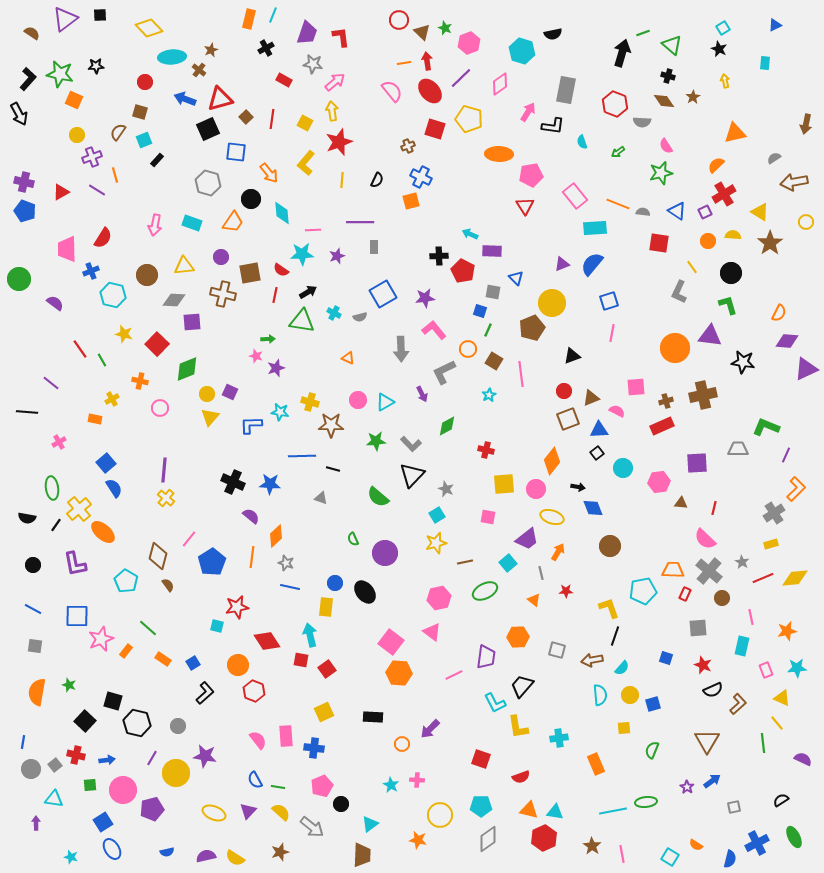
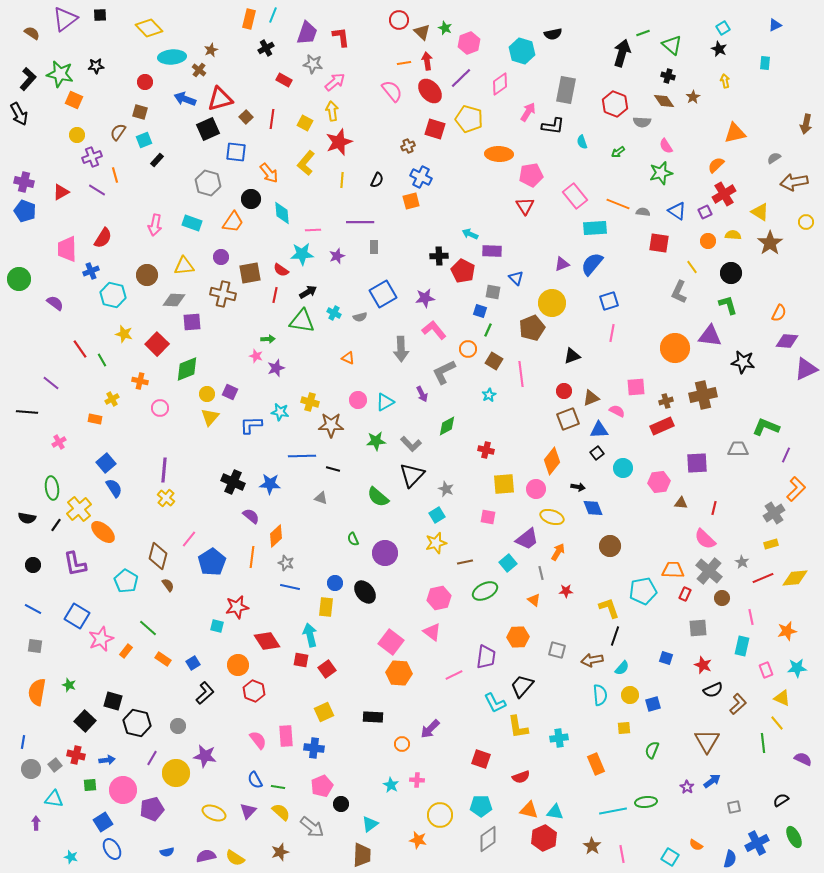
blue square at (77, 616): rotated 30 degrees clockwise
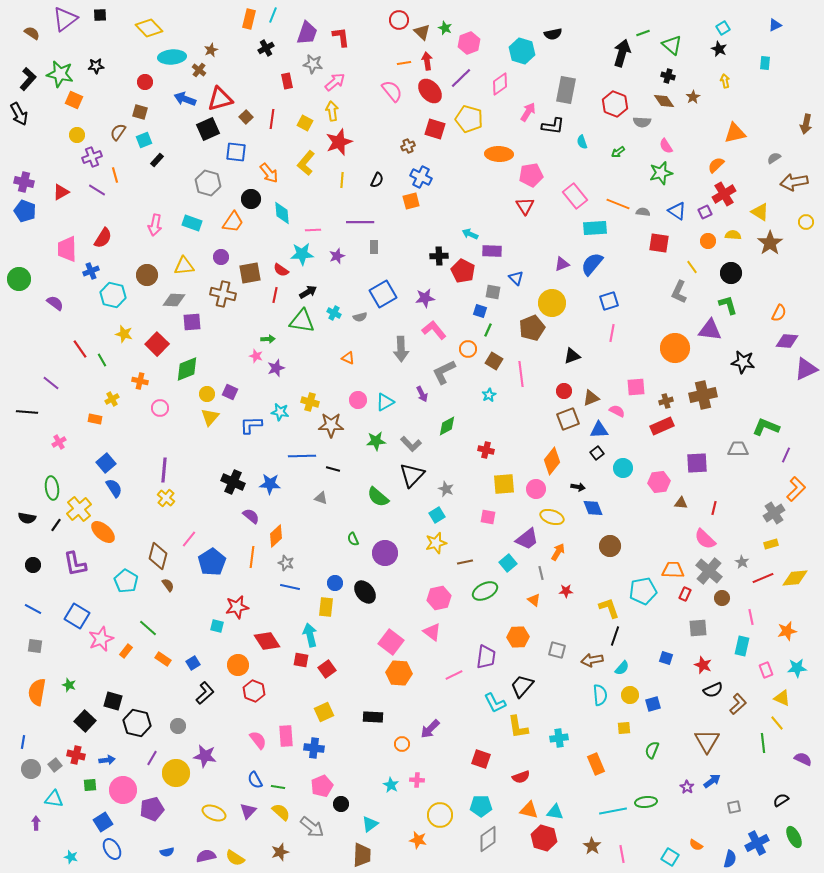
red rectangle at (284, 80): moved 3 px right, 1 px down; rotated 49 degrees clockwise
purple triangle at (710, 336): moved 6 px up
red hexagon at (544, 838): rotated 20 degrees counterclockwise
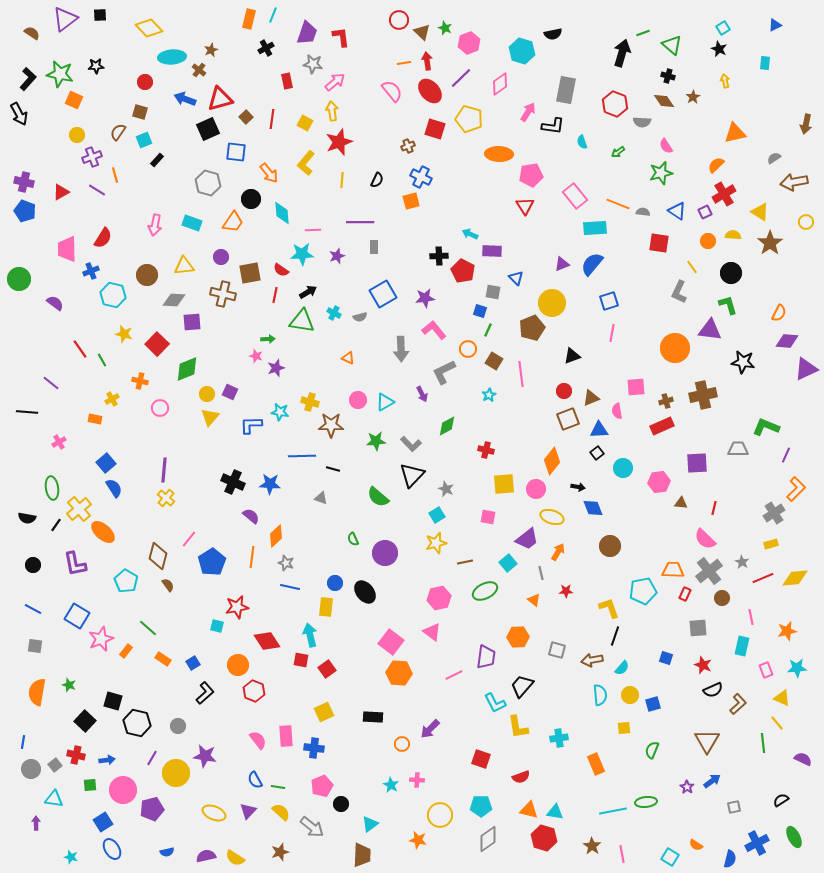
pink semicircle at (617, 411): rotated 126 degrees counterclockwise
gray cross at (709, 571): rotated 12 degrees clockwise
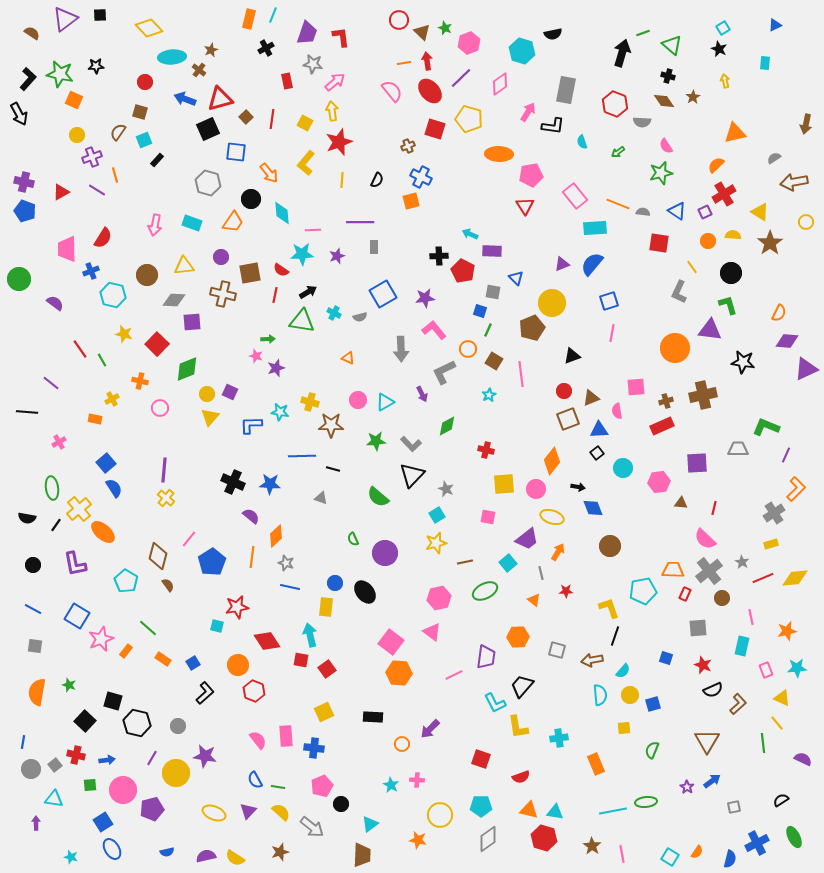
cyan semicircle at (622, 668): moved 1 px right, 3 px down
orange semicircle at (696, 845): moved 1 px right, 7 px down; rotated 88 degrees counterclockwise
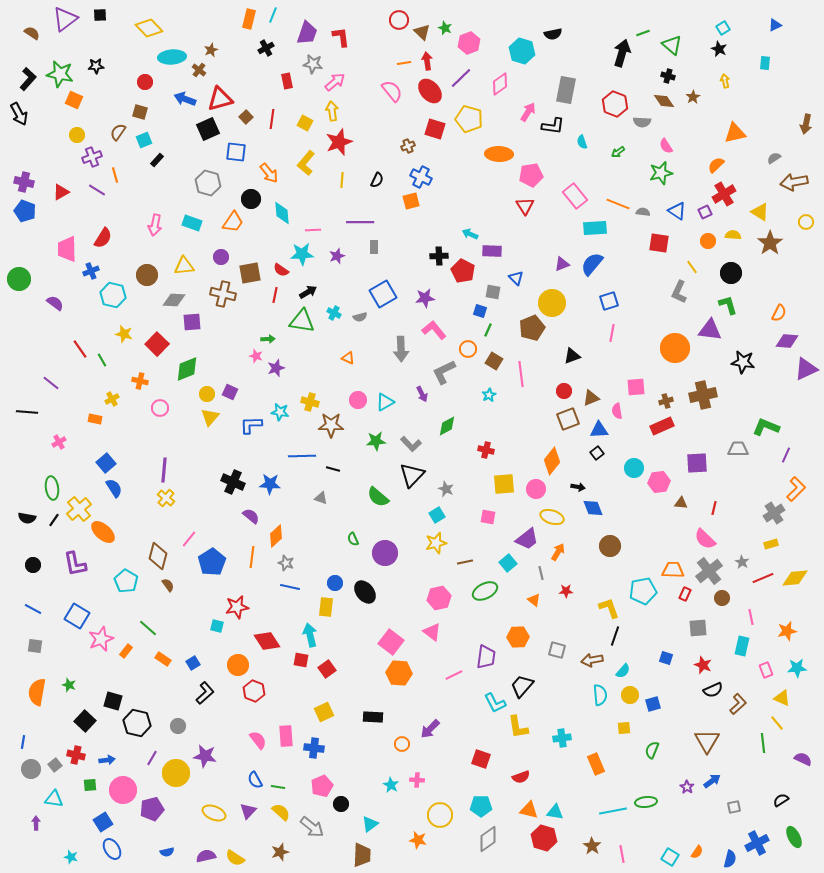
cyan circle at (623, 468): moved 11 px right
black line at (56, 525): moved 2 px left, 5 px up
cyan cross at (559, 738): moved 3 px right
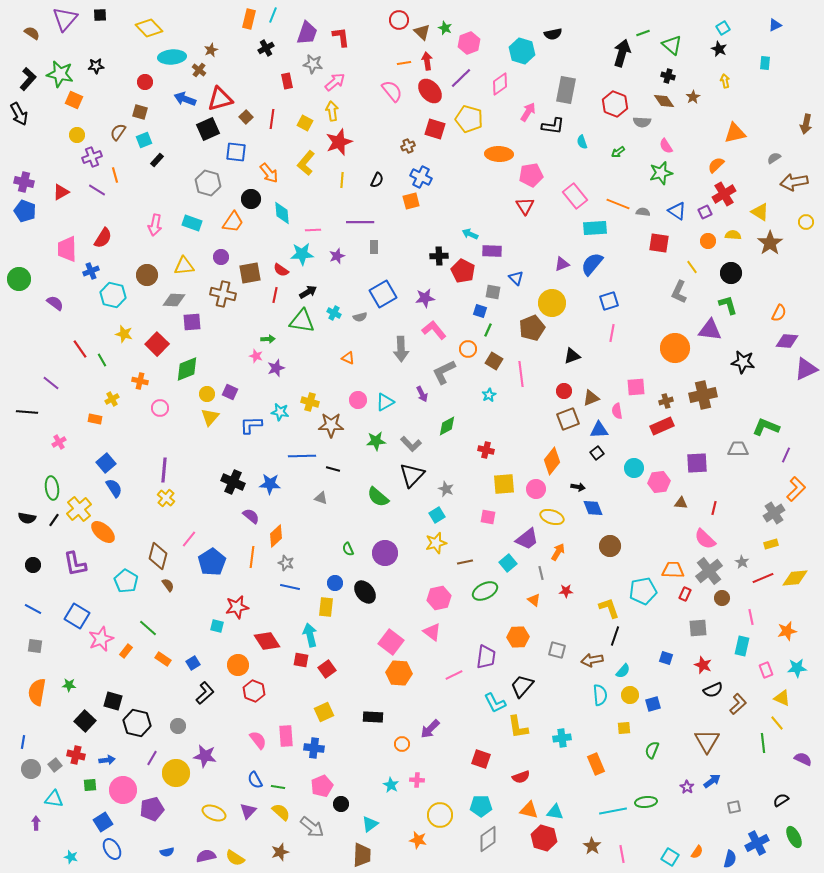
purple triangle at (65, 19): rotated 12 degrees counterclockwise
green semicircle at (353, 539): moved 5 px left, 10 px down
green star at (69, 685): rotated 16 degrees counterclockwise
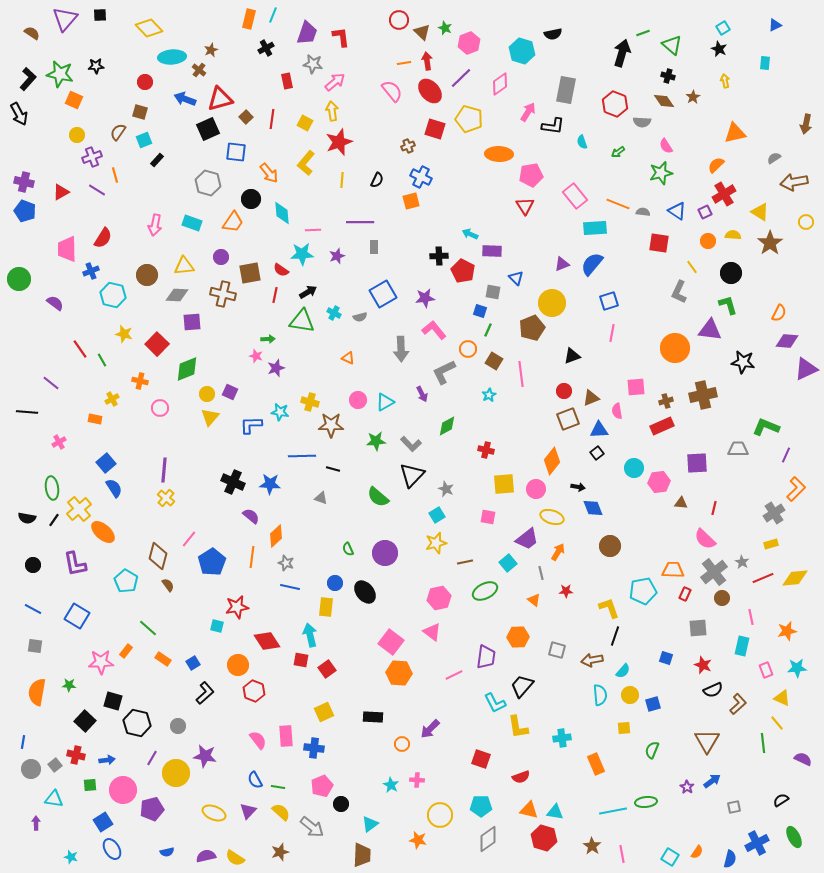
gray diamond at (174, 300): moved 3 px right, 5 px up
gray cross at (709, 571): moved 5 px right, 1 px down
pink star at (101, 639): moved 23 px down; rotated 20 degrees clockwise
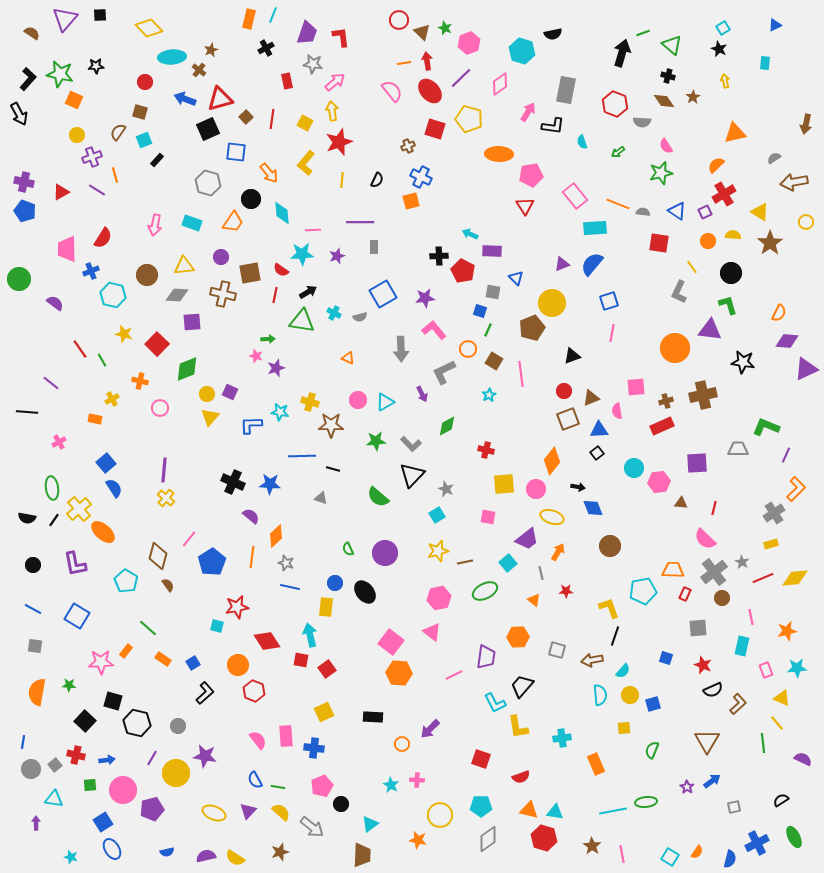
yellow star at (436, 543): moved 2 px right, 8 px down
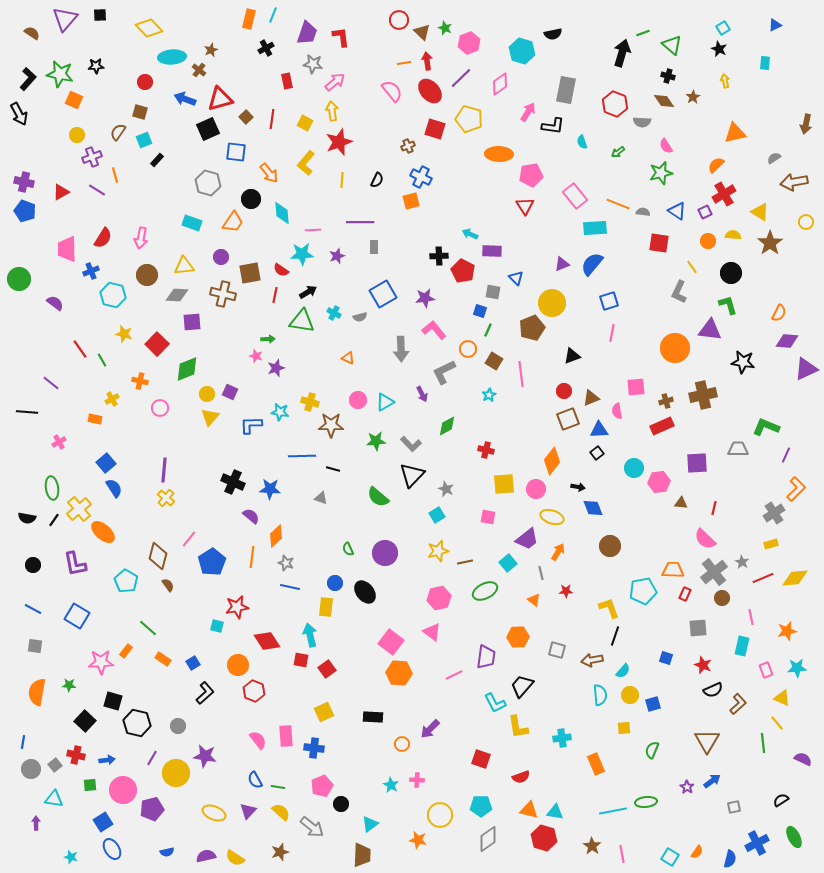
pink arrow at (155, 225): moved 14 px left, 13 px down
blue star at (270, 484): moved 5 px down
